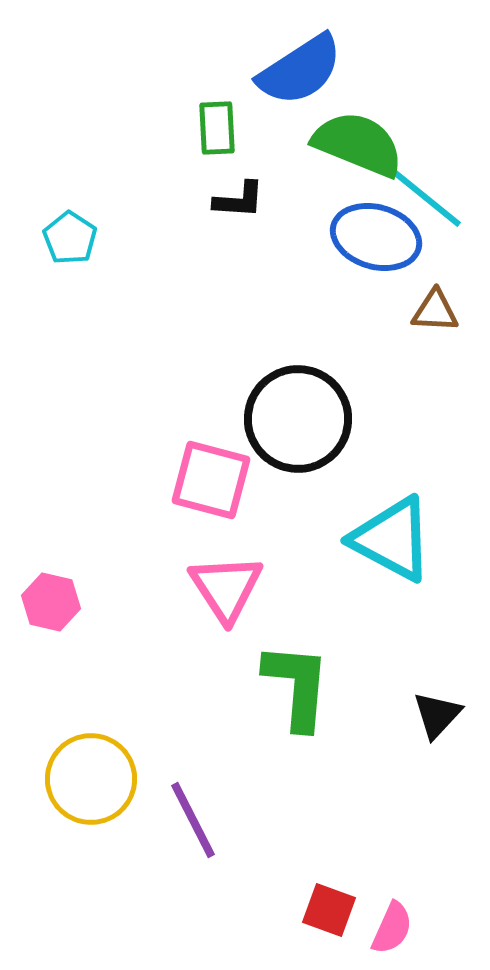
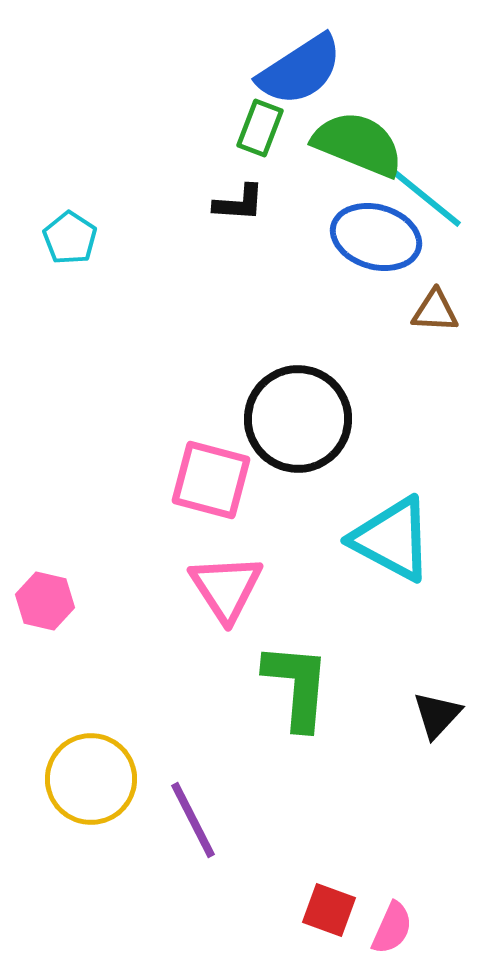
green rectangle: moved 43 px right; rotated 24 degrees clockwise
black L-shape: moved 3 px down
pink hexagon: moved 6 px left, 1 px up
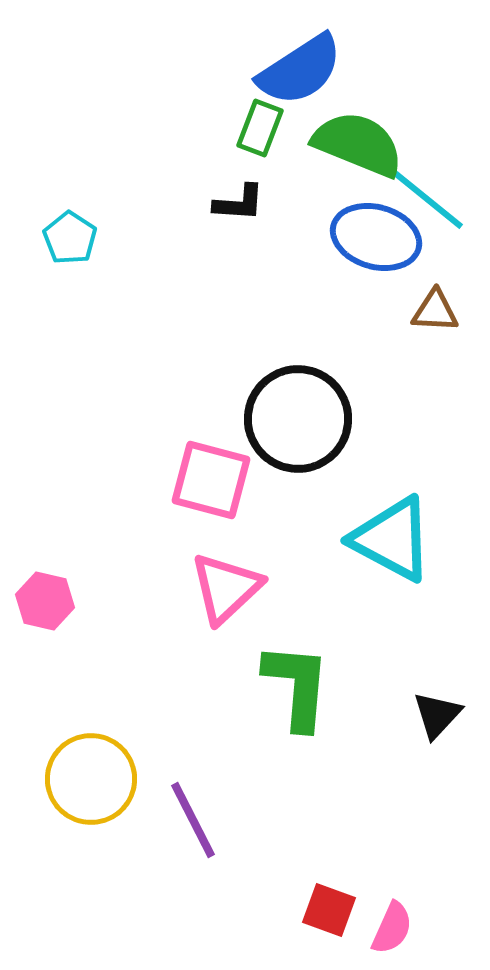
cyan line: moved 2 px right, 2 px down
pink triangle: rotated 20 degrees clockwise
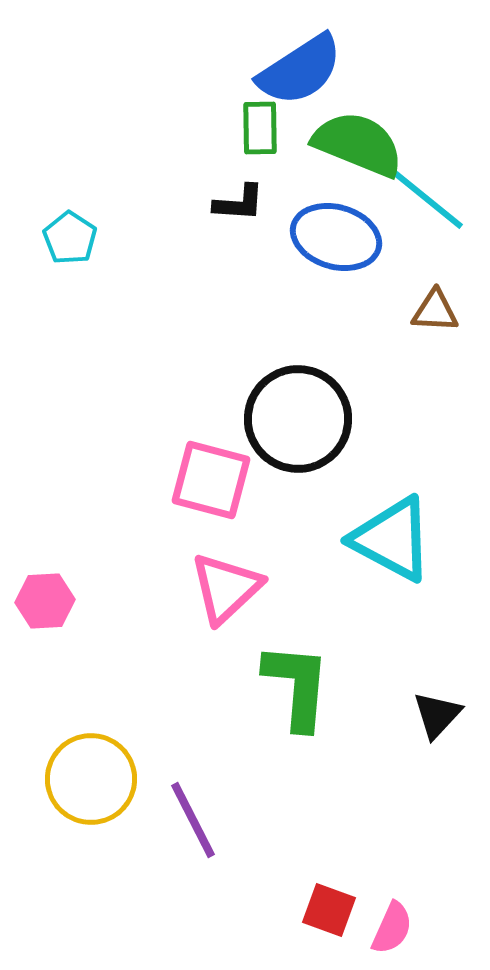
green rectangle: rotated 22 degrees counterclockwise
blue ellipse: moved 40 px left
pink hexagon: rotated 16 degrees counterclockwise
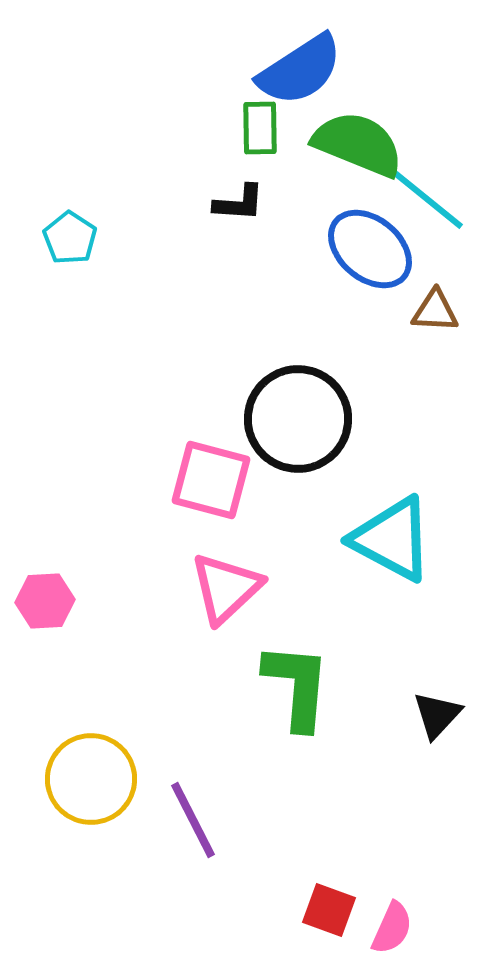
blue ellipse: moved 34 px right, 12 px down; rotated 24 degrees clockwise
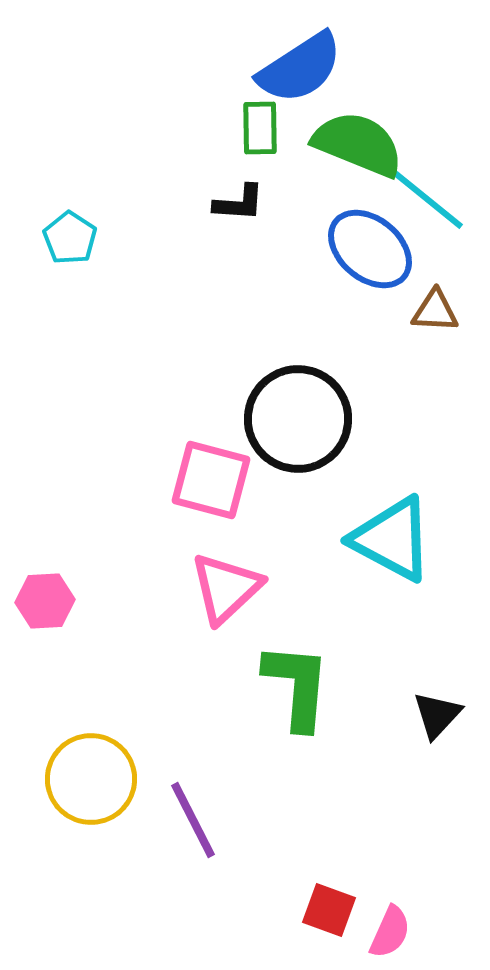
blue semicircle: moved 2 px up
pink semicircle: moved 2 px left, 4 px down
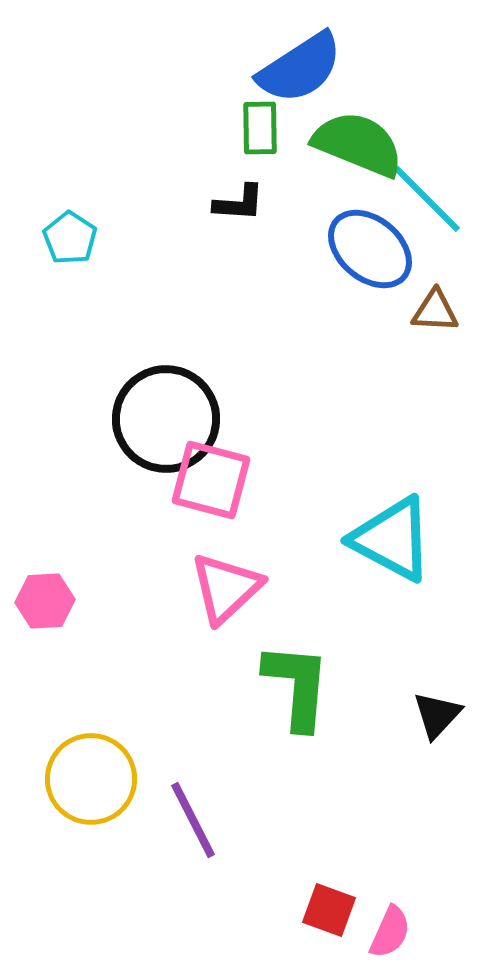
cyan line: rotated 6 degrees clockwise
black circle: moved 132 px left
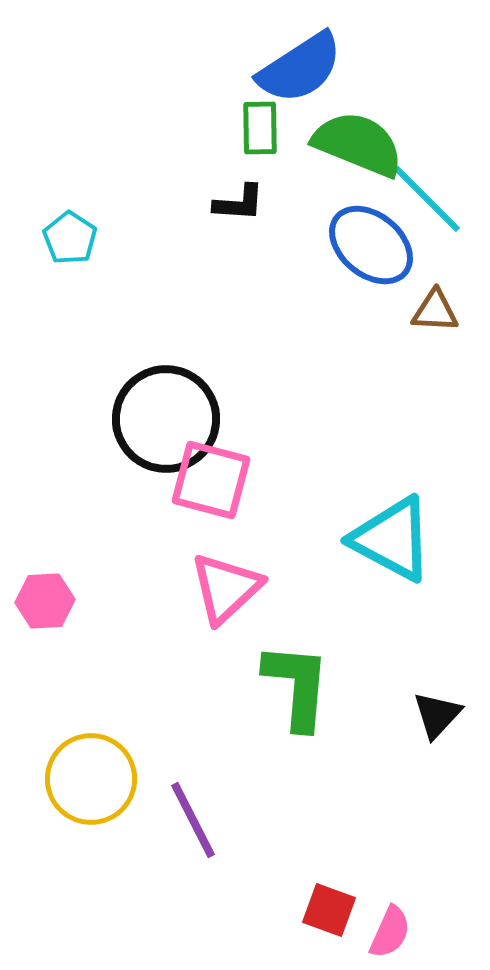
blue ellipse: moved 1 px right, 4 px up
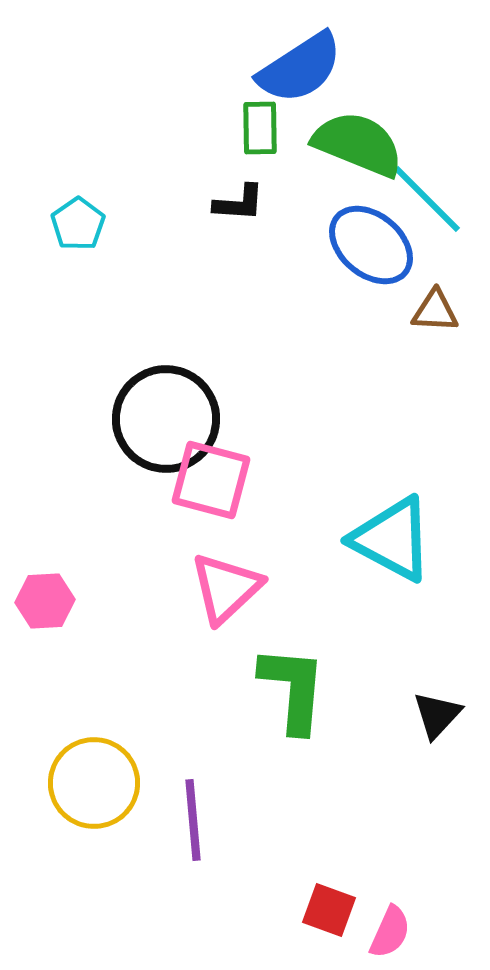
cyan pentagon: moved 8 px right, 14 px up; rotated 4 degrees clockwise
green L-shape: moved 4 px left, 3 px down
yellow circle: moved 3 px right, 4 px down
purple line: rotated 22 degrees clockwise
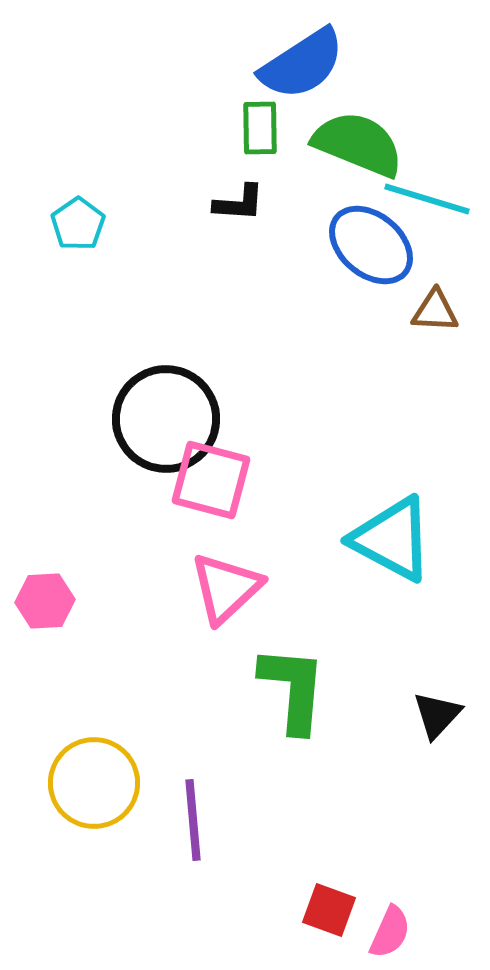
blue semicircle: moved 2 px right, 4 px up
cyan line: rotated 28 degrees counterclockwise
